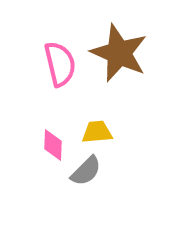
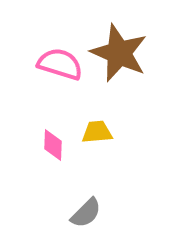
pink semicircle: rotated 60 degrees counterclockwise
gray semicircle: moved 42 px down
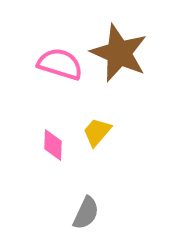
yellow trapezoid: rotated 44 degrees counterclockwise
gray semicircle: rotated 20 degrees counterclockwise
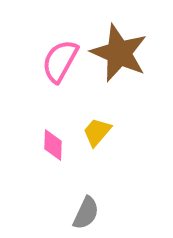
pink semicircle: moved 3 px up; rotated 78 degrees counterclockwise
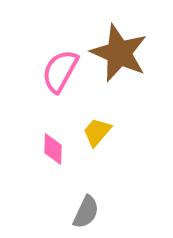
pink semicircle: moved 10 px down
pink diamond: moved 4 px down
gray semicircle: moved 1 px up
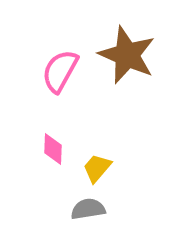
brown star: moved 8 px right, 2 px down
yellow trapezoid: moved 36 px down
gray semicircle: moved 2 px right, 3 px up; rotated 124 degrees counterclockwise
